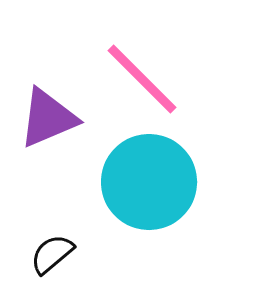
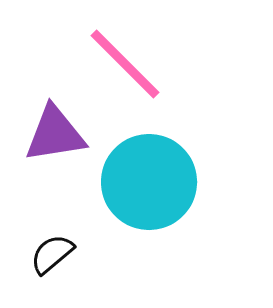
pink line: moved 17 px left, 15 px up
purple triangle: moved 7 px right, 16 px down; rotated 14 degrees clockwise
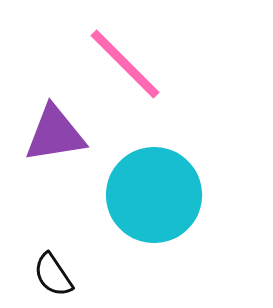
cyan circle: moved 5 px right, 13 px down
black semicircle: moved 1 px right, 21 px down; rotated 84 degrees counterclockwise
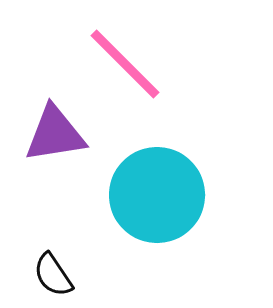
cyan circle: moved 3 px right
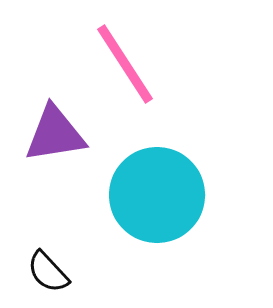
pink line: rotated 12 degrees clockwise
black semicircle: moved 5 px left, 3 px up; rotated 9 degrees counterclockwise
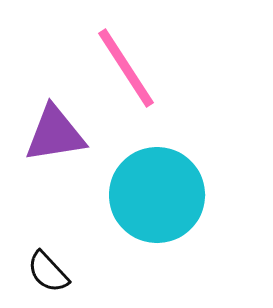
pink line: moved 1 px right, 4 px down
